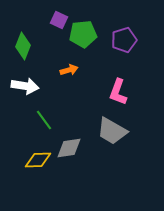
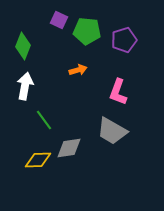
green pentagon: moved 4 px right, 3 px up; rotated 12 degrees clockwise
orange arrow: moved 9 px right
white arrow: rotated 88 degrees counterclockwise
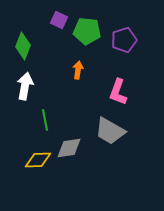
orange arrow: rotated 66 degrees counterclockwise
green line: moved 1 px right; rotated 25 degrees clockwise
gray trapezoid: moved 2 px left
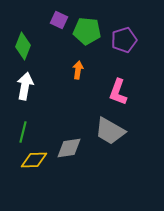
green line: moved 22 px left, 12 px down; rotated 25 degrees clockwise
yellow diamond: moved 4 px left
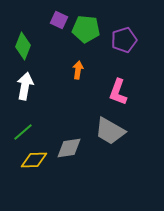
green pentagon: moved 1 px left, 2 px up
green line: rotated 35 degrees clockwise
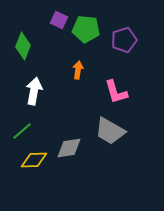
white arrow: moved 9 px right, 5 px down
pink L-shape: moved 2 px left; rotated 36 degrees counterclockwise
green line: moved 1 px left, 1 px up
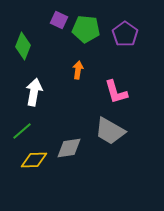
purple pentagon: moved 1 px right, 6 px up; rotated 20 degrees counterclockwise
white arrow: moved 1 px down
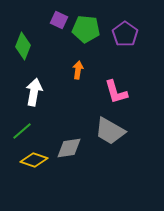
yellow diamond: rotated 20 degrees clockwise
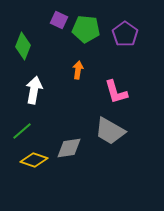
white arrow: moved 2 px up
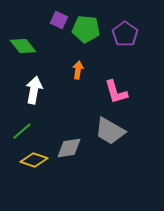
green diamond: rotated 60 degrees counterclockwise
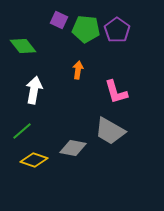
purple pentagon: moved 8 px left, 4 px up
gray diamond: moved 4 px right; rotated 20 degrees clockwise
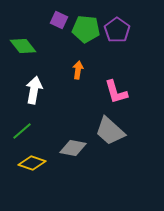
gray trapezoid: rotated 12 degrees clockwise
yellow diamond: moved 2 px left, 3 px down
